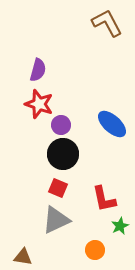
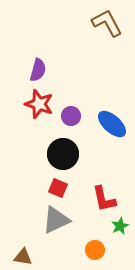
purple circle: moved 10 px right, 9 px up
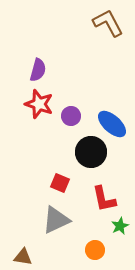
brown L-shape: moved 1 px right
black circle: moved 28 px right, 2 px up
red square: moved 2 px right, 5 px up
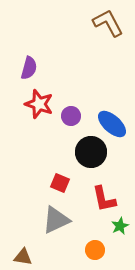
purple semicircle: moved 9 px left, 2 px up
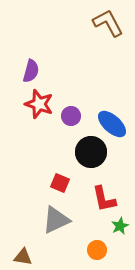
purple semicircle: moved 2 px right, 3 px down
orange circle: moved 2 px right
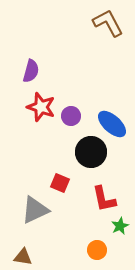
red star: moved 2 px right, 3 px down
gray triangle: moved 21 px left, 10 px up
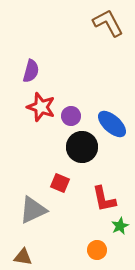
black circle: moved 9 px left, 5 px up
gray triangle: moved 2 px left
